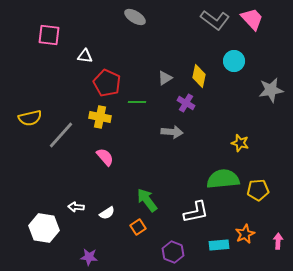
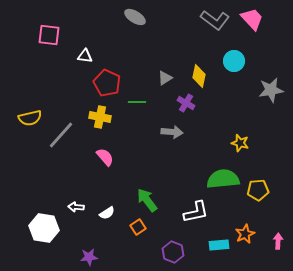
purple star: rotated 12 degrees counterclockwise
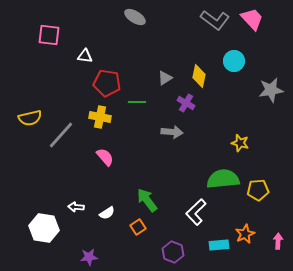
red pentagon: rotated 16 degrees counterclockwise
white L-shape: rotated 148 degrees clockwise
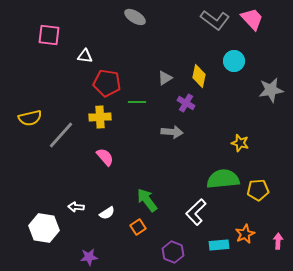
yellow cross: rotated 15 degrees counterclockwise
